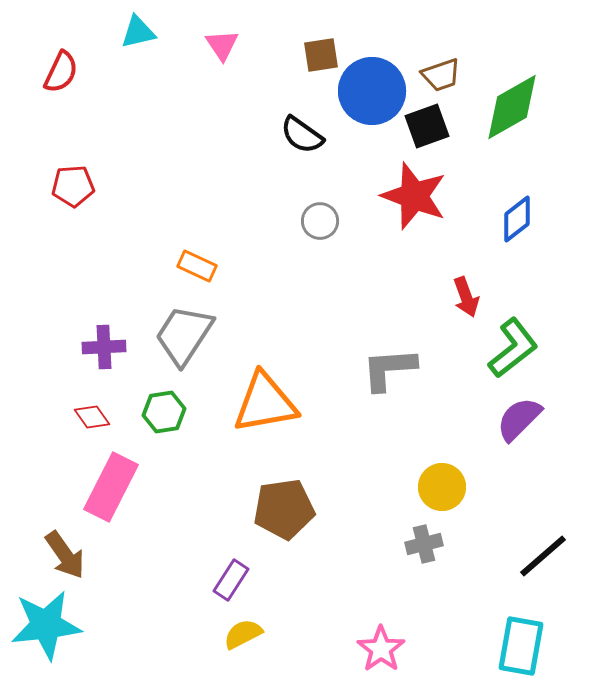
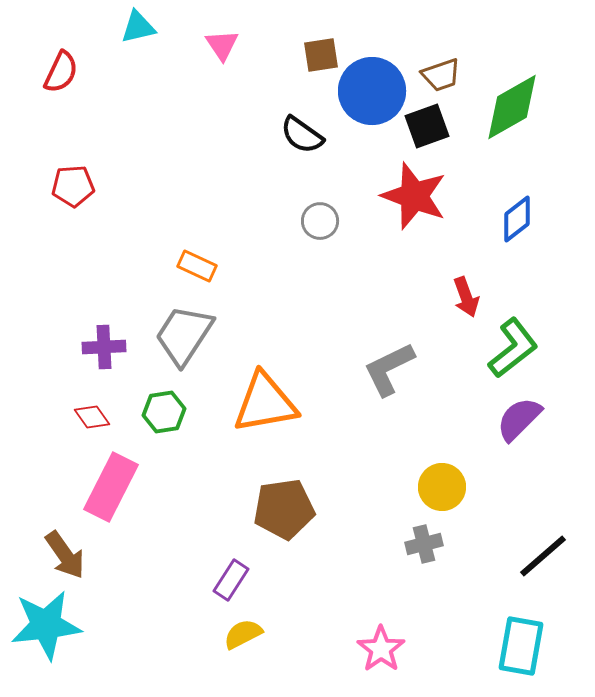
cyan triangle: moved 5 px up
gray L-shape: rotated 22 degrees counterclockwise
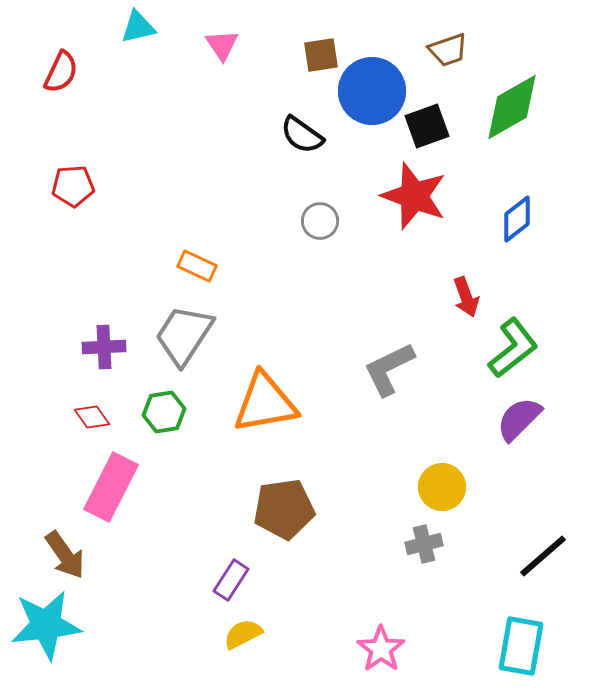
brown trapezoid: moved 7 px right, 25 px up
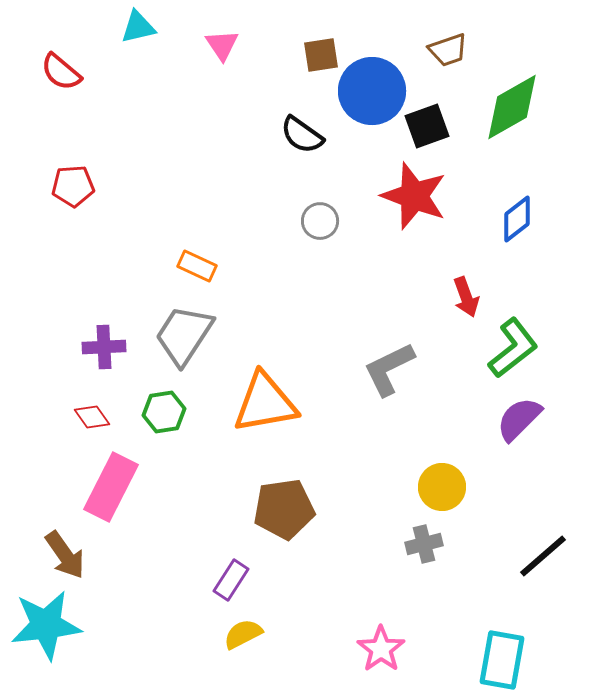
red semicircle: rotated 105 degrees clockwise
cyan rectangle: moved 19 px left, 14 px down
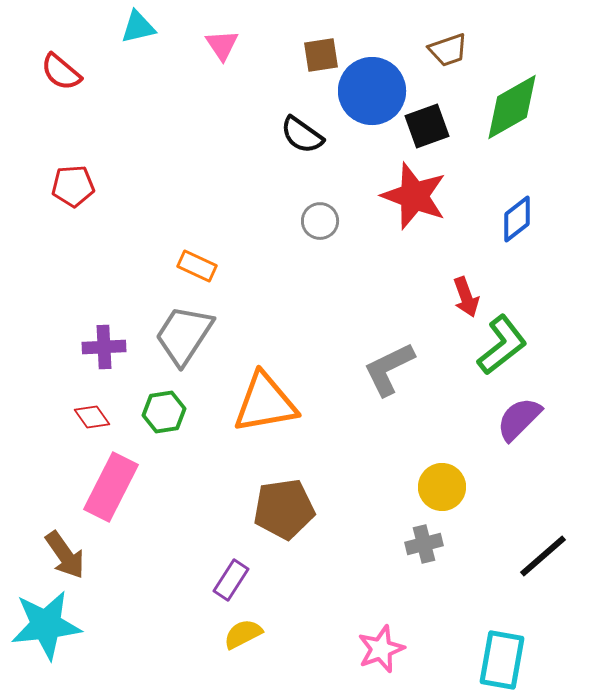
green L-shape: moved 11 px left, 3 px up
pink star: rotated 15 degrees clockwise
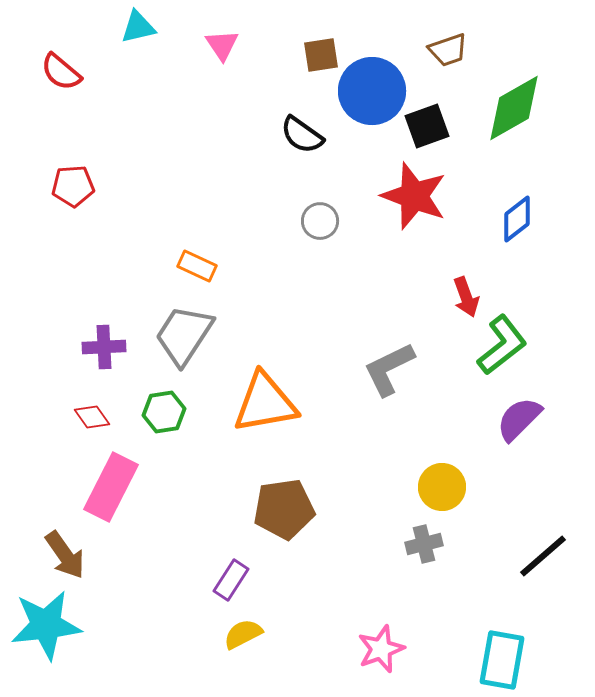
green diamond: moved 2 px right, 1 px down
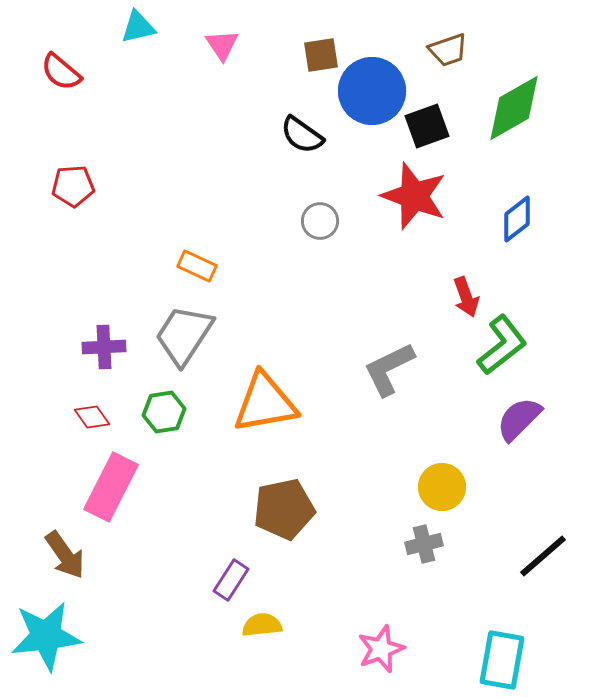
brown pentagon: rotated 4 degrees counterclockwise
cyan star: moved 11 px down
yellow semicircle: moved 19 px right, 9 px up; rotated 21 degrees clockwise
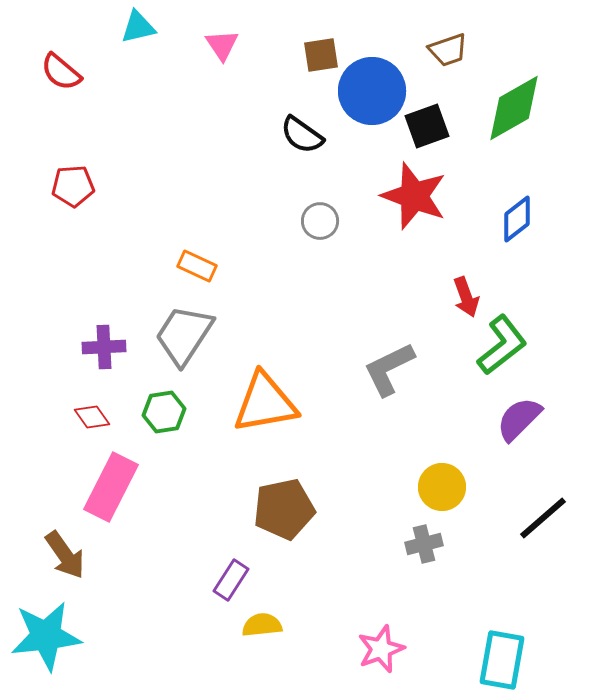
black line: moved 38 px up
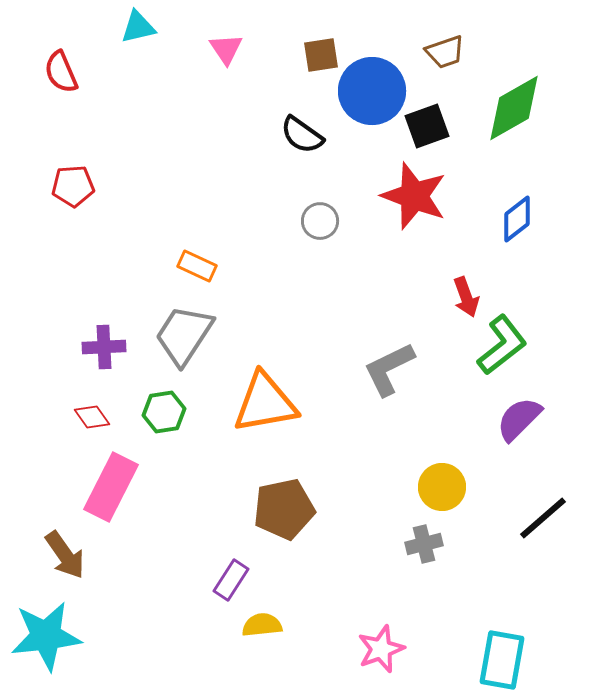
pink triangle: moved 4 px right, 4 px down
brown trapezoid: moved 3 px left, 2 px down
red semicircle: rotated 27 degrees clockwise
